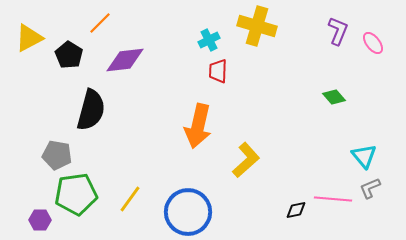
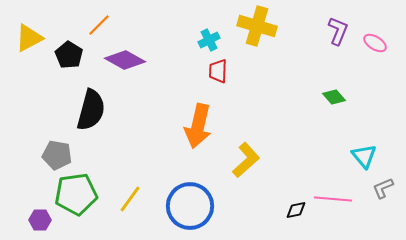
orange line: moved 1 px left, 2 px down
pink ellipse: moved 2 px right; rotated 20 degrees counterclockwise
purple diamond: rotated 36 degrees clockwise
gray L-shape: moved 13 px right
blue circle: moved 2 px right, 6 px up
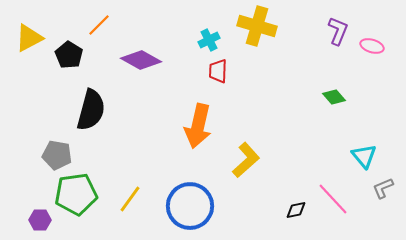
pink ellipse: moved 3 px left, 3 px down; rotated 15 degrees counterclockwise
purple diamond: moved 16 px right
pink line: rotated 42 degrees clockwise
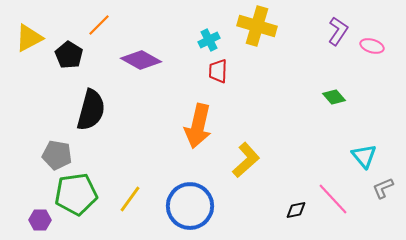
purple L-shape: rotated 12 degrees clockwise
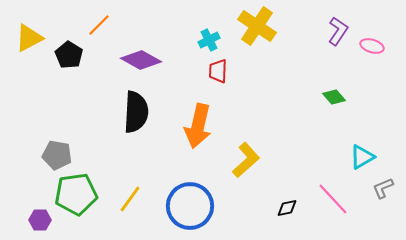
yellow cross: rotated 18 degrees clockwise
black semicircle: moved 45 px right, 2 px down; rotated 12 degrees counterclockwise
cyan triangle: moved 2 px left, 1 px down; rotated 40 degrees clockwise
black diamond: moved 9 px left, 2 px up
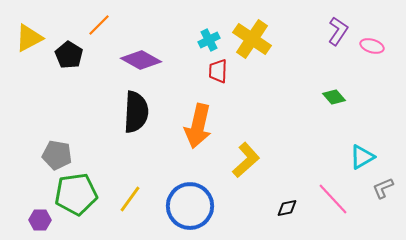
yellow cross: moved 5 px left, 13 px down
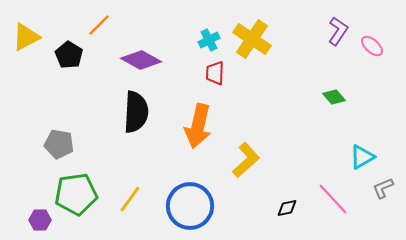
yellow triangle: moved 3 px left, 1 px up
pink ellipse: rotated 25 degrees clockwise
red trapezoid: moved 3 px left, 2 px down
gray pentagon: moved 2 px right, 11 px up
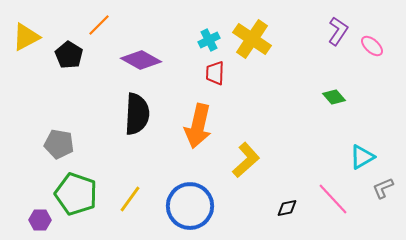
black semicircle: moved 1 px right, 2 px down
green pentagon: rotated 27 degrees clockwise
